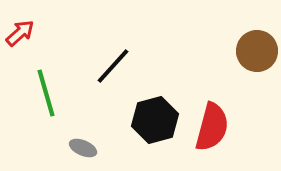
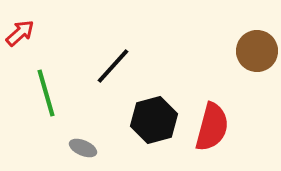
black hexagon: moved 1 px left
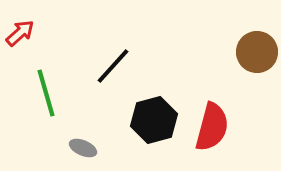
brown circle: moved 1 px down
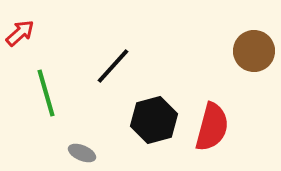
brown circle: moved 3 px left, 1 px up
gray ellipse: moved 1 px left, 5 px down
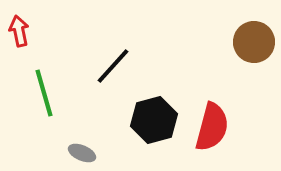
red arrow: moved 1 px left, 2 px up; rotated 60 degrees counterclockwise
brown circle: moved 9 px up
green line: moved 2 px left
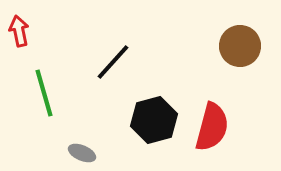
brown circle: moved 14 px left, 4 px down
black line: moved 4 px up
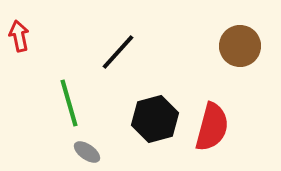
red arrow: moved 5 px down
black line: moved 5 px right, 10 px up
green line: moved 25 px right, 10 px down
black hexagon: moved 1 px right, 1 px up
gray ellipse: moved 5 px right, 1 px up; rotated 12 degrees clockwise
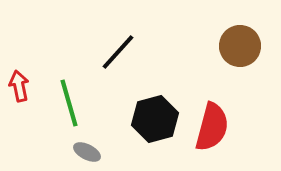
red arrow: moved 50 px down
gray ellipse: rotated 8 degrees counterclockwise
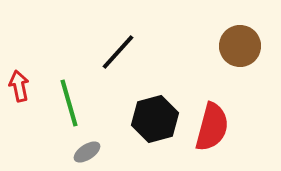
gray ellipse: rotated 60 degrees counterclockwise
